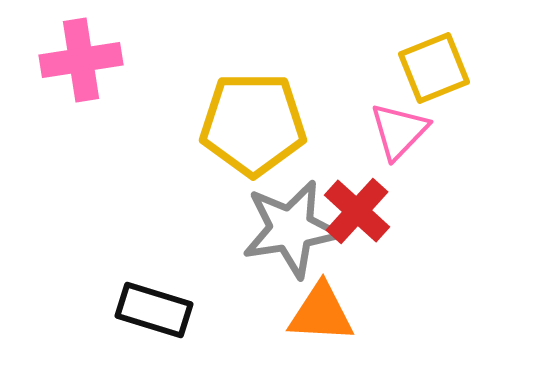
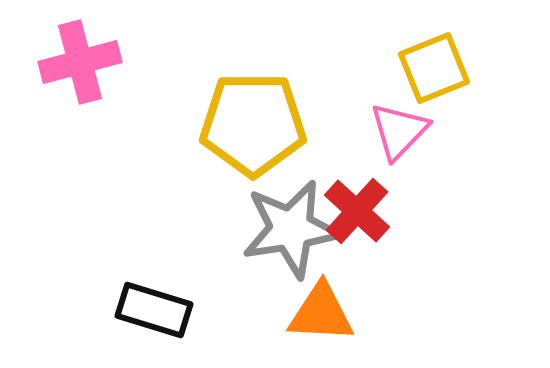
pink cross: moved 1 px left, 2 px down; rotated 6 degrees counterclockwise
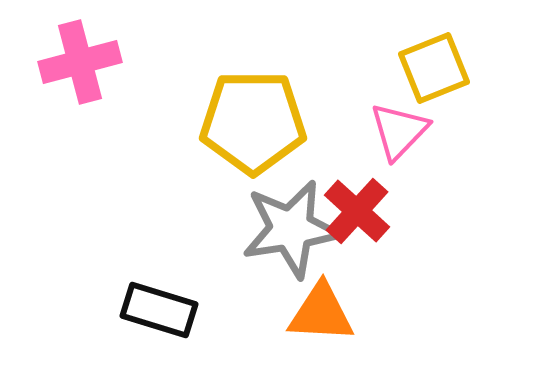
yellow pentagon: moved 2 px up
black rectangle: moved 5 px right
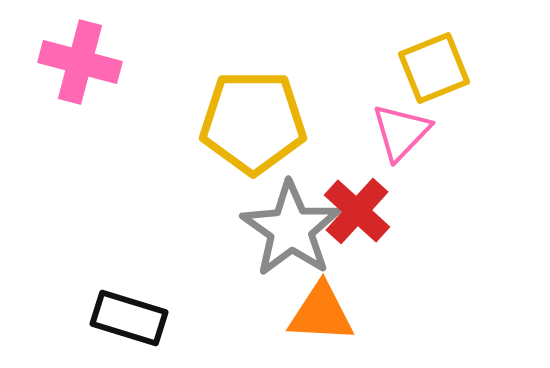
pink cross: rotated 30 degrees clockwise
pink triangle: moved 2 px right, 1 px down
gray star: rotated 28 degrees counterclockwise
black rectangle: moved 30 px left, 8 px down
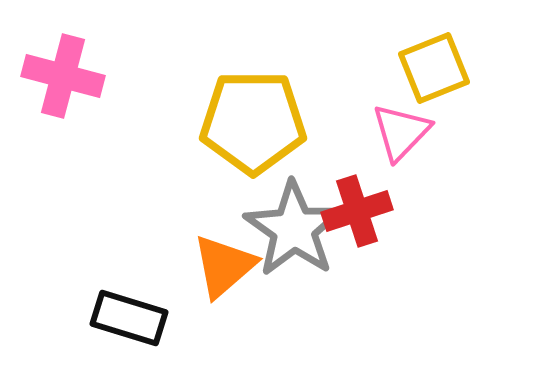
pink cross: moved 17 px left, 14 px down
red cross: rotated 30 degrees clockwise
gray star: moved 3 px right
orange triangle: moved 97 px left, 47 px up; rotated 44 degrees counterclockwise
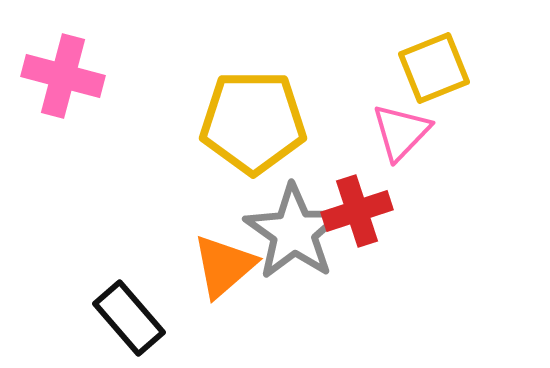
gray star: moved 3 px down
black rectangle: rotated 32 degrees clockwise
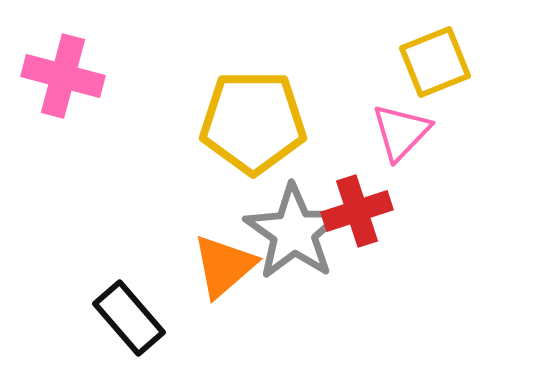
yellow square: moved 1 px right, 6 px up
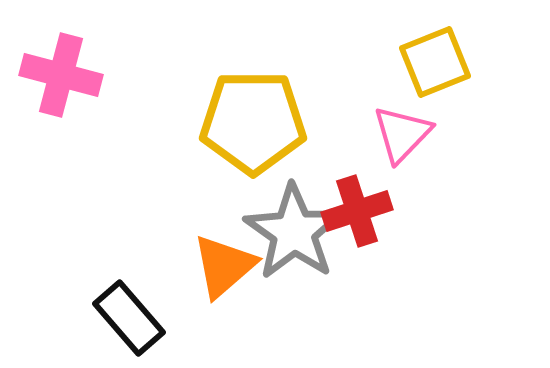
pink cross: moved 2 px left, 1 px up
pink triangle: moved 1 px right, 2 px down
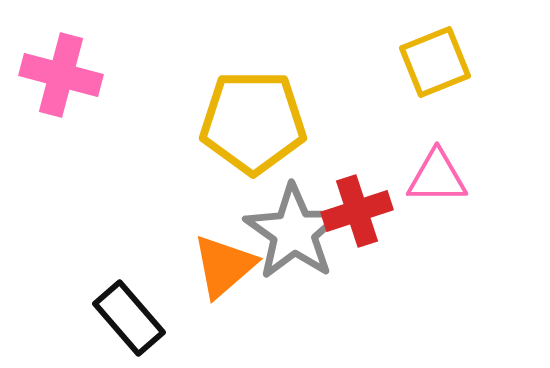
pink triangle: moved 35 px right, 43 px down; rotated 46 degrees clockwise
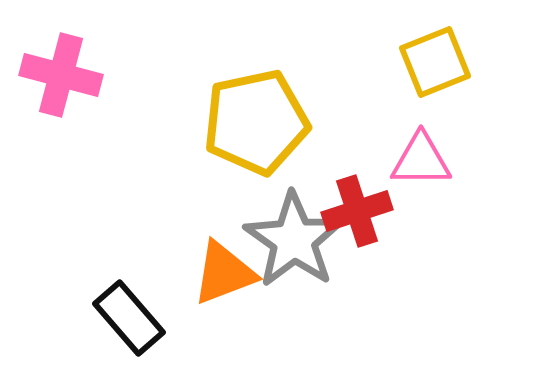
yellow pentagon: moved 3 px right; rotated 12 degrees counterclockwise
pink triangle: moved 16 px left, 17 px up
gray star: moved 8 px down
orange triangle: moved 7 px down; rotated 20 degrees clockwise
